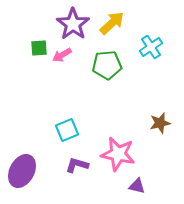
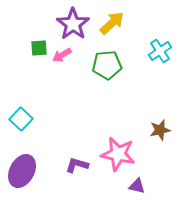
cyan cross: moved 9 px right, 4 px down
brown star: moved 7 px down
cyan square: moved 46 px left, 11 px up; rotated 25 degrees counterclockwise
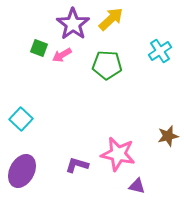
yellow arrow: moved 1 px left, 4 px up
green square: rotated 24 degrees clockwise
green pentagon: rotated 8 degrees clockwise
brown star: moved 8 px right, 6 px down
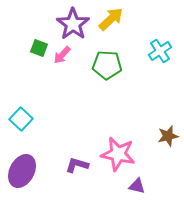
pink arrow: rotated 18 degrees counterclockwise
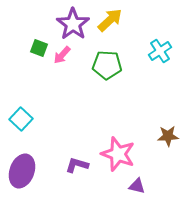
yellow arrow: moved 1 px left, 1 px down
brown star: rotated 10 degrees clockwise
pink star: rotated 8 degrees clockwise
purple ellipse: rotated 8 degrees counterclockwise
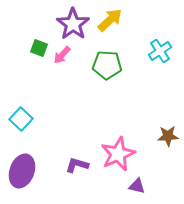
pink star: rotated 28 degrees clockwise
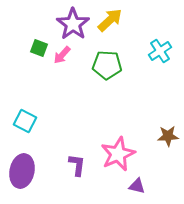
cyan square: moved 4 px right, 2 px down; rotated 15 degrees counterclockwise
purple L-shape: rotated 80 degrees clockwise
purple ellipse: rotated 8 degrees counterclockwise
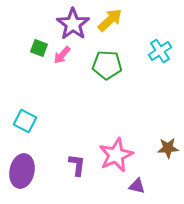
brown star: moved 12 px down
pink star: moved 2 px left, 1 px down
